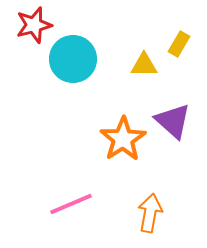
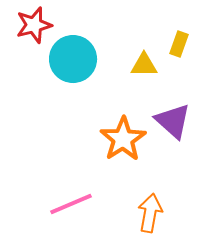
yellow rectangle: rotated 10 degrees counterclockwise
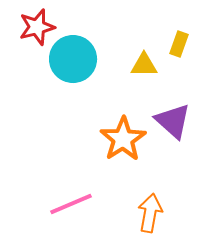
red star: moved 3 px right, 2 px down
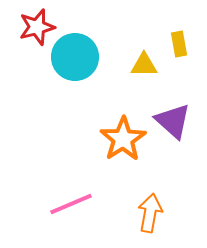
yellow rectangle: rotated 30 degrees counterclockwise
cyan circle: moved 2 px right, 2 px up
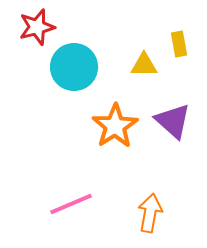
cyan circle: moved 1 px left, 10 px down
orange star: moved 8 px left, 13 px up
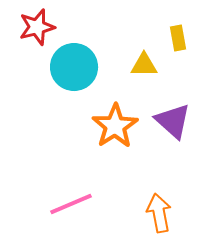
yellow rectangle: moved 1 px left, 6 px up
orange arrow: moved 9 px right; rotated 21 degrees counterclockwise
